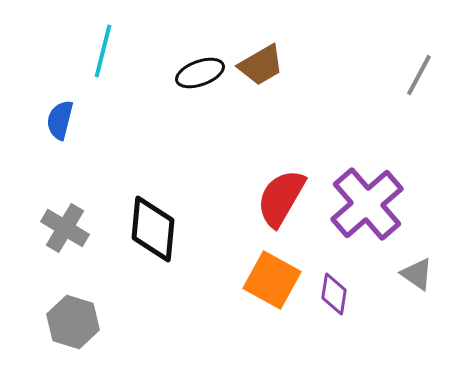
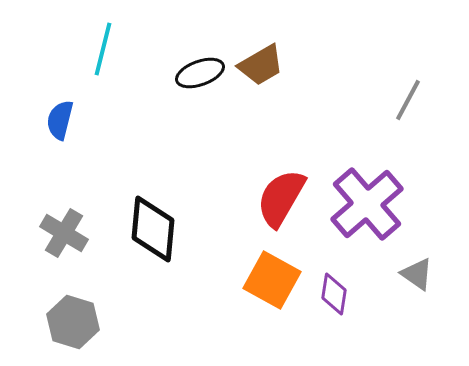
cyan line: moved 2 px up
gray line: moved 11 px left, 25 px down
gray cross: moved 1 px left, 5 px down
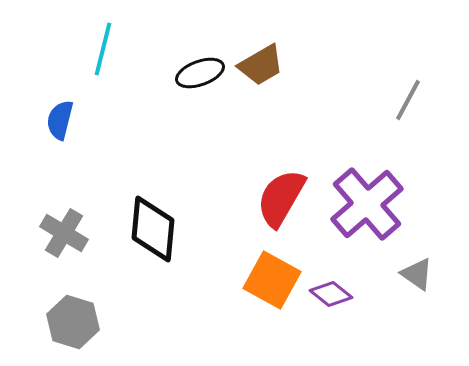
purple diamond: moved 3 px left; rotated 60 degrees counterclockwise
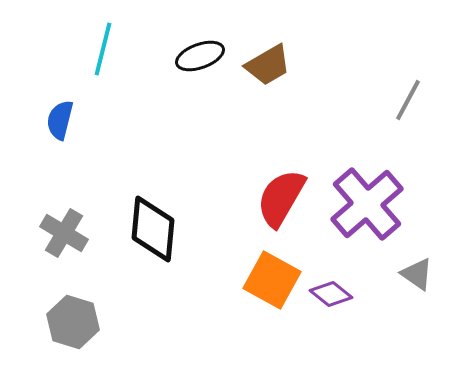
brown trapezoid: moved 7 px right
black ellipse: moved 17 px up
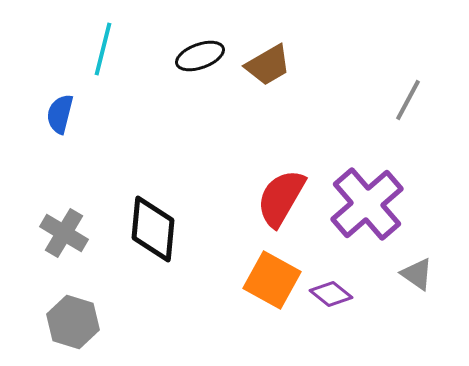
blue semicircle: moved 6 px up
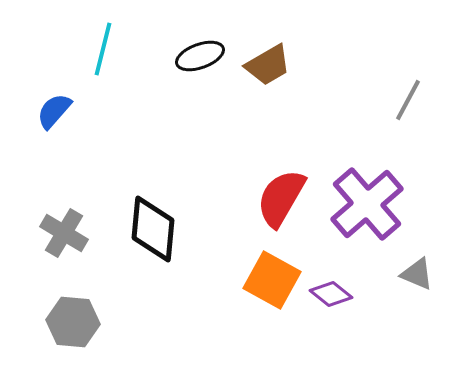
blue semicircle: moved 6 px left, 3 px up; rotated 27 degrees clockwise
gray triangle: rotated 12 degrees counterclockwise
gray hexagon: rotated 12 degrees counterclockwise
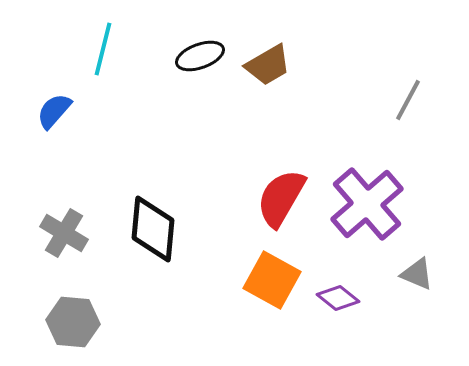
purple diamond: moved 7 px right, 4 px down
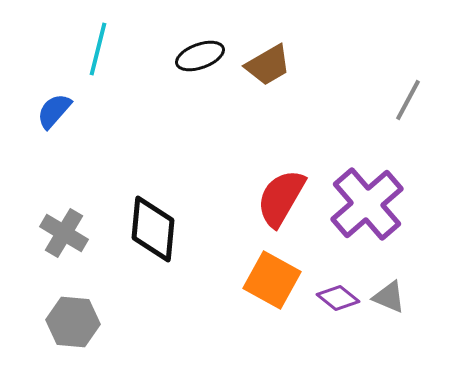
cyan line: moved 5 px left
gray triangle: moved 28 px left, 23 px down
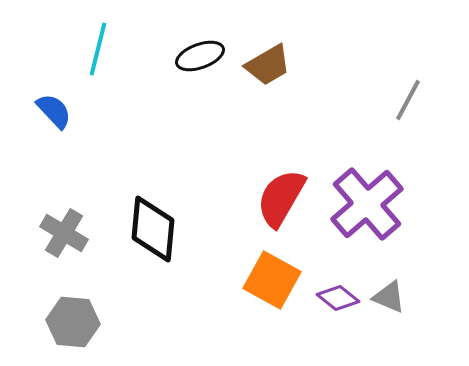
blue semicircle: rotated 96 degrees clockwise
